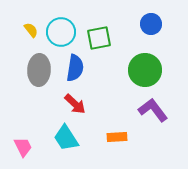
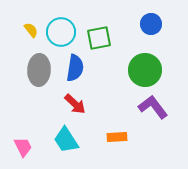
purple L-shape: moved 3 px up
cyan trapezoid: moved 2 px down
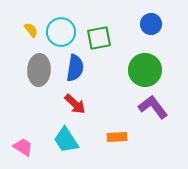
pink trapezoid: rotated 30 degrees counterclockwise
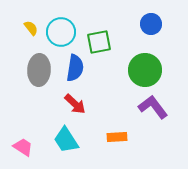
yellow semicircle: moved 2 px up
green square: moved 4 px down
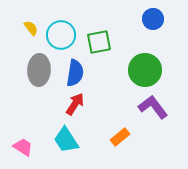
blue circle: moved 2 px right, 5 px up
cyan circle: moved 3 px down
blue semicircle: moved 5 px down
red arrow: rotated 100 degrees counterclockwise
orange rectangle: moved 3 px right; rotated 36 degrees counterclockwise
